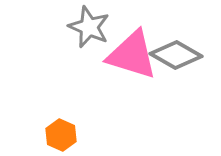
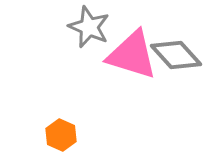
gray diamond: rotated 18 degrees clockwise
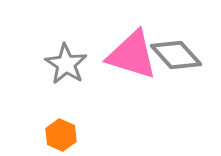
gray star: moved 23 px left, 37 px down; rotated 9 degrees clockwise
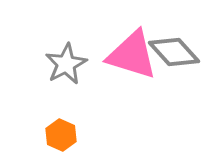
gray diamond: moved 2 px left, 3 px up
gray star: rotated 12 degrees clockwise
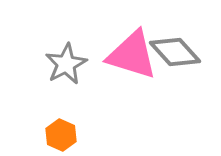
gray diamond: moved 1 px right
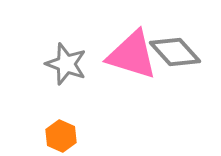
gray star: rotated 24 degrees counterclockwise
orange hexagon: moved 1 px down
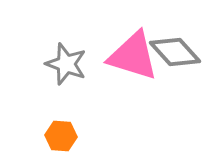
pink triangle: moved 1 px right, 1 px down
orange hexagon: rotated 20 degrees counterclockwise
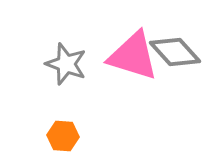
orange hexagon: moved 2 px right
